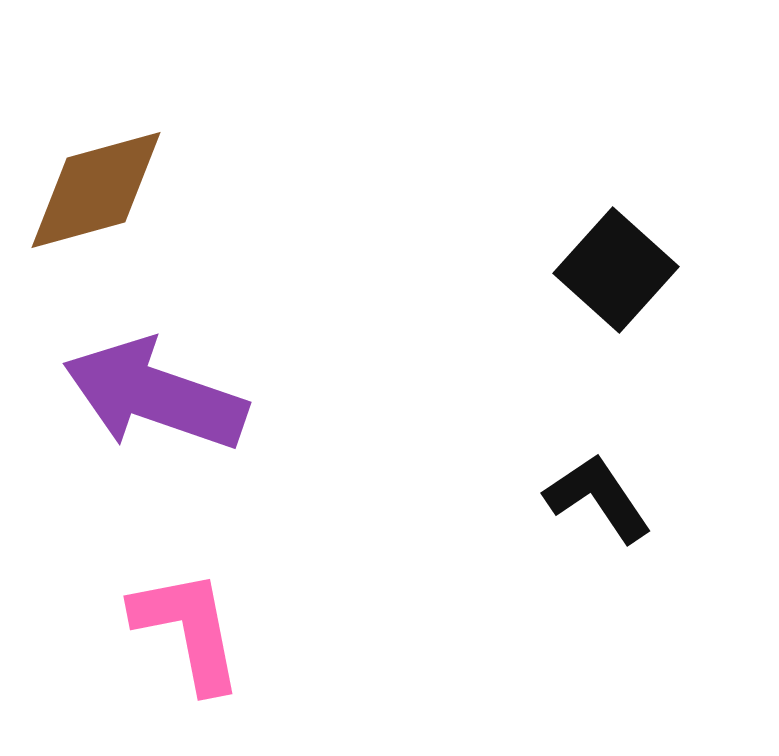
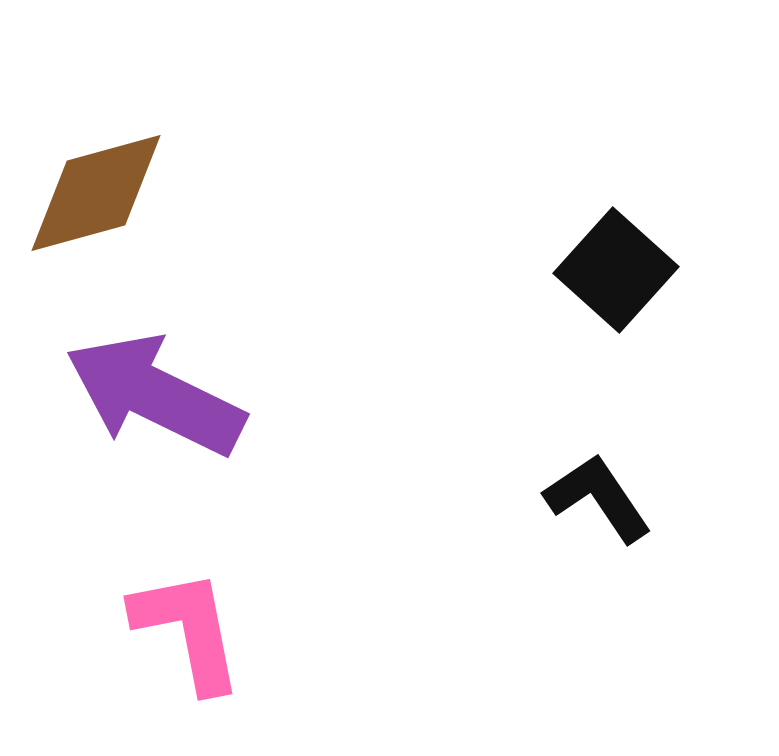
brown diamond: moved 3 px down
purple arrow: rotated 7 degrees clockwise
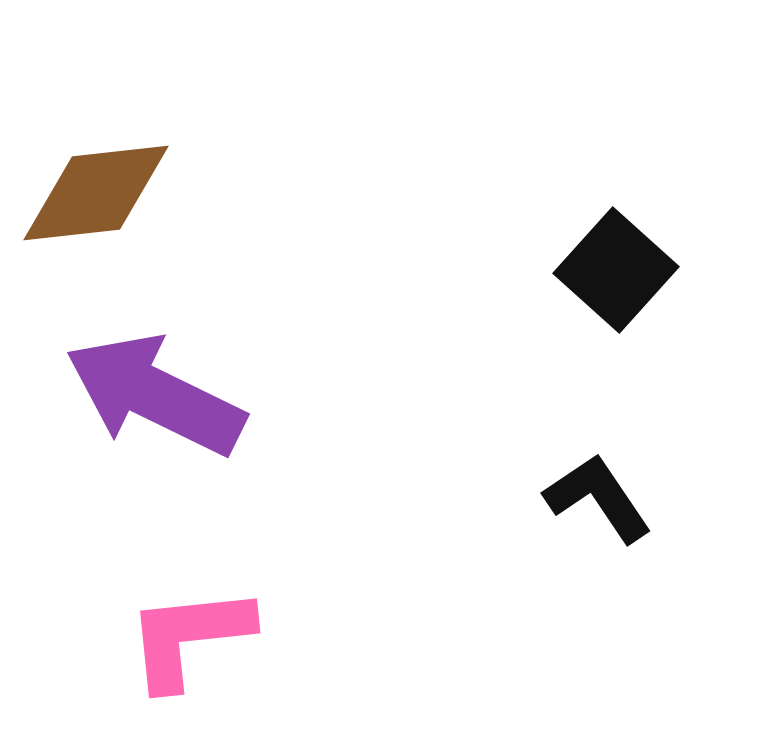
brown diamond: rotated 9 degrees clockwise
pink L-shape: moved 1 px right, 7 px down; rotated 85 degrees counterclockwise
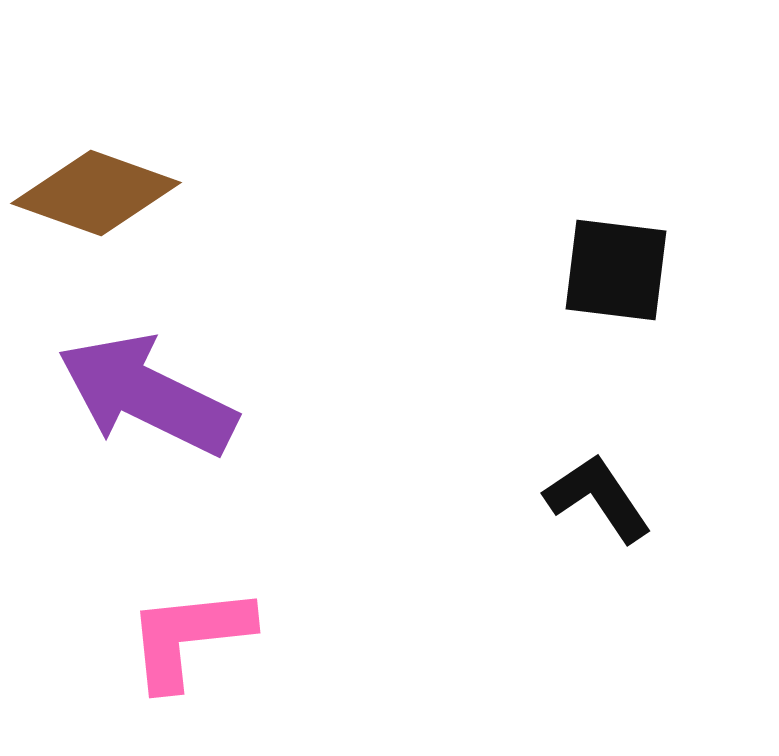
brown diamond: rotated 26 degrees clockwise
black square: rotated 35 degrees counterclockwise
purple arrow: moved 8 px left
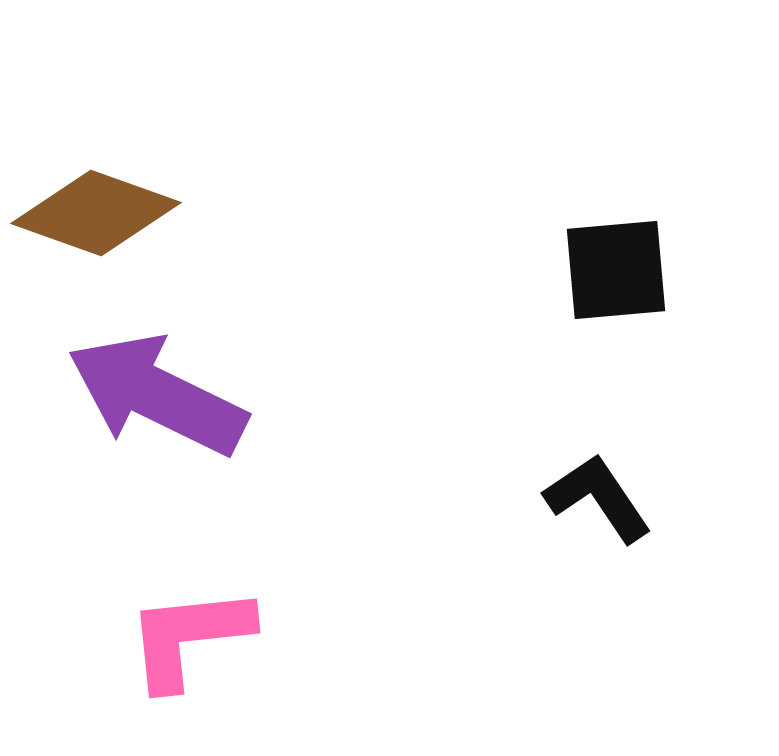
brown diamond: moved 20 px down
black square: rotated 12 degrees counterclockwise
purple arrow: moved 10 px right
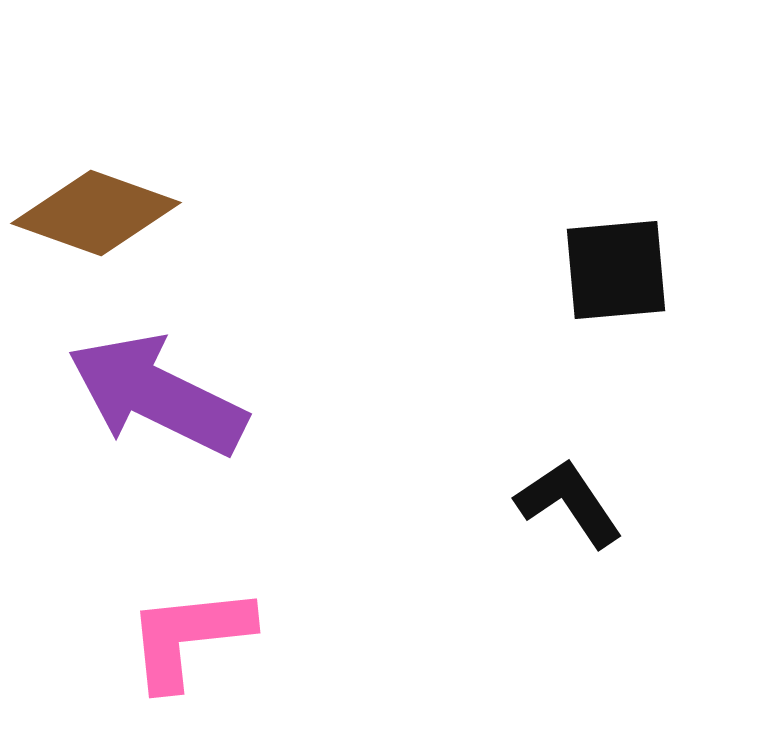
black L-shape: moved 29 px left, 5 px down
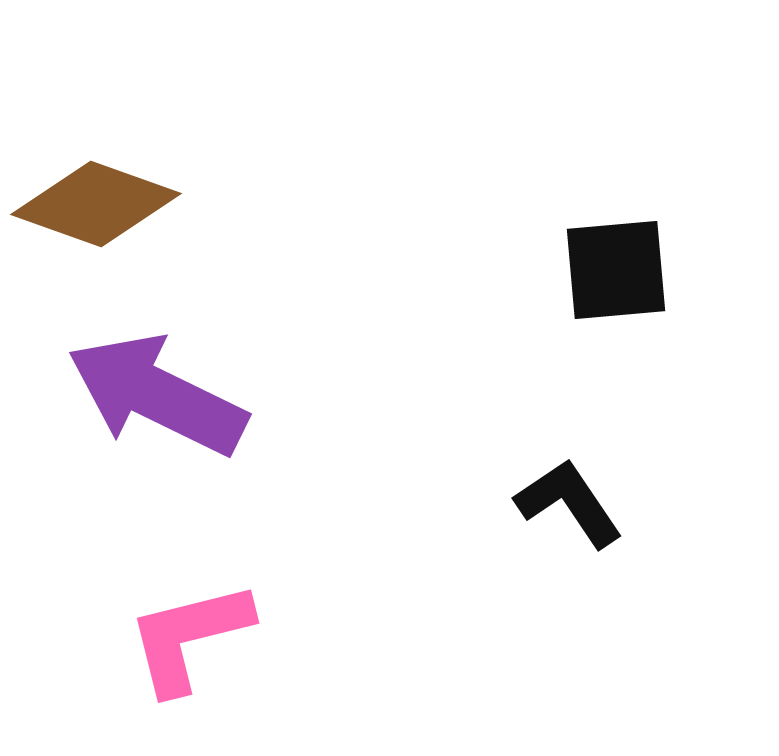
brown diamond: moved 9 px up
pink L-shape: rotated 8 degrees counterclockwise
